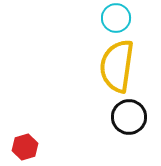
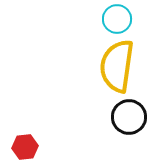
cyan circle: moved 1 px right, 1 px down
red hexagon: rotated 10 degrees clockwise
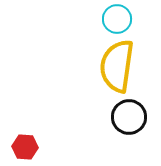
red hexagon: rotated 10 degrees clockwise
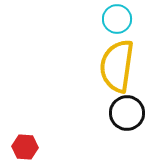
black circle: moved 2 px left, 4 px up
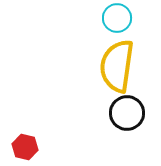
cyan circle: moved 1 px up
red hexagon: rotated 10 degrees clockwise
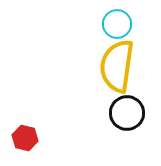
cyan circle: moved 6 px down
red hexagon: moved 9 px up
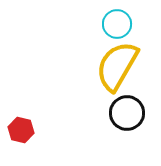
yellow semicircle: rotated 22 degrees clockwise
red hexagon: moved 4 px left, 8 px up
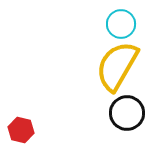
cyan circle: moved 4 px right
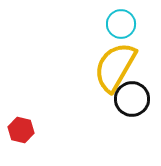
yellow semicircle: moved 2 px left, 1 px down
black circle: moved 5 px right, 14 px up
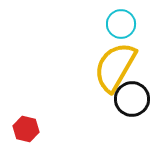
red hexagon: moved 5 px right, 1 px up
